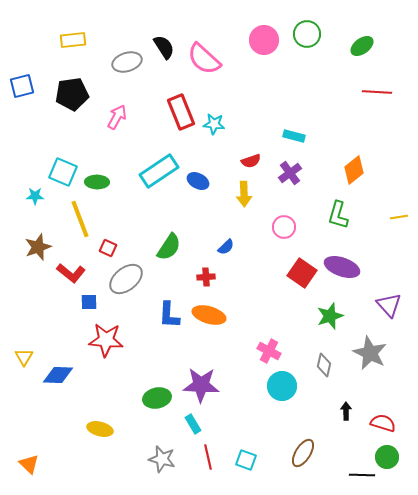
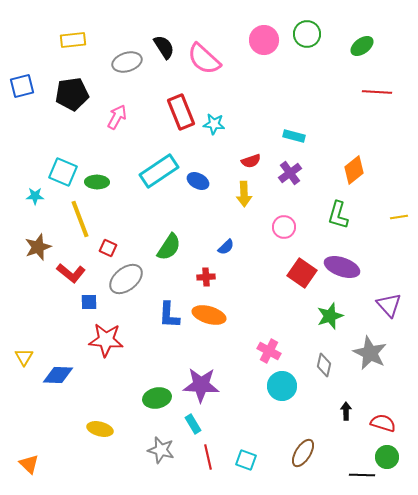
gray star at (162, 459): moved 1 px left, 9 px up
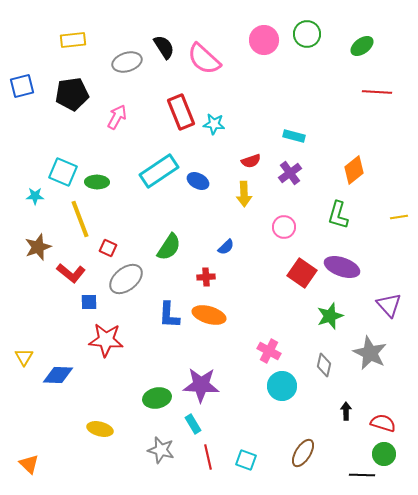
green circle at (387, 457): moved 3 px left, 3 px up
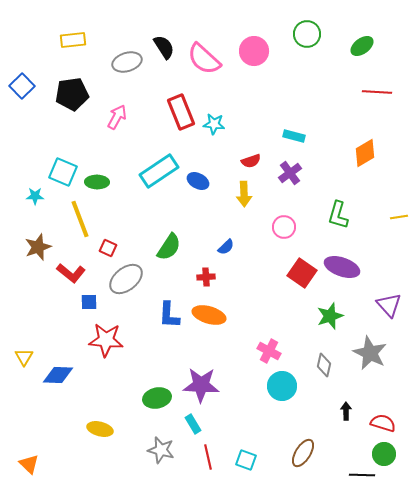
pink circle at (264, 40): moved 10 px left, 11 px down
blue square at (22, 86): rotated 30 degrees counterclockwise
orange diamond at (354, 170): moved 11 px right, 17 px up; rotated 8 degrees clockwise
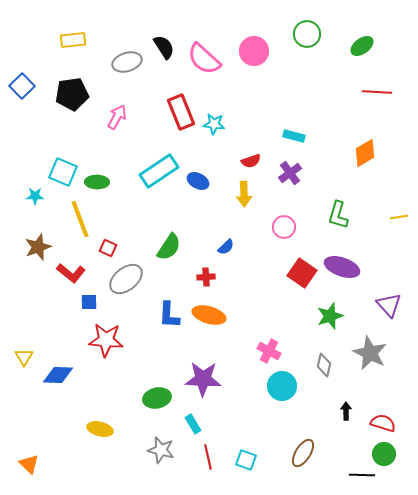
purple star at (201, 385): moved 2 px right, 6 px up
